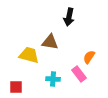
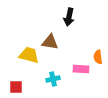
orange semicircle: moved 9 px right; rotated 40 degrees counterclockwise
pink rectangle: moved 2 px right, 5 px up; rotated 49 degrees counterclockwise
cyan cross: rotated 16 degrees counterclockwise
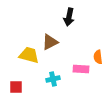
brown triangle: rotated 36 degrees counterclockwise
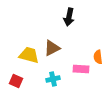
brown triangle: moved 2 px right, 6 px down
red square: moved 6 px up; rotated 24 degrees clockwise
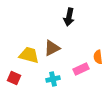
pink rectangle: rotated 28 degrees counterclockwise
red square: moved 2 px left, 3 px up
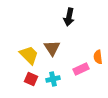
brown triangle: rotated 36 degrees counterclockwise
yellow trapezoid: rotated 30 degrees clockwise
red square: moved 17 px right, 1 px down
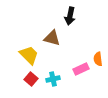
black arrow: moved 1 px right, 1 px up
brown triangle: moved 10 px up; rotated 42 degrees counterclockwise
orange semicircle: moved 2 px down
red square: rotated 16 degrees clockwise
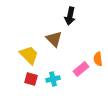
brown triangle: moved 2 px right, 1 px down; rotated 30 degrees clockwise
pink rectangle: rotated 14 degrees counterclockwise
red square: rotated 24 degrees counterclockwise
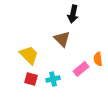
black arrow: moved 3 px right, 2 px up
brown triangle: moved 8 px right
